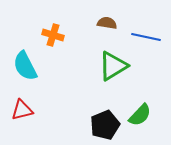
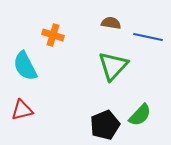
brown semicircle: moved 4 px right
blue line: moved 2 px right
green triangle: rotated 16 degrees counterclockwise
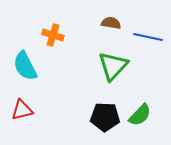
black pentagon: moved 8 px up; rotated 24 degrees clockwise
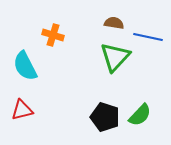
brown semicircle: moved 3 px right
green triangle: moved 2 px right, 9 px up
black pentagon: rotated 16 degrees clockwise
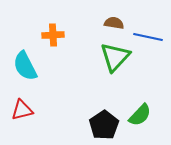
orange cross: rotated 20 degrees counterclockwise
black pentagon: moved 1 px left, 8 px down; rotated 20 degrees clockwise
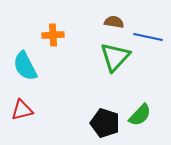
brown semicircle: moved 1 px up
black pentagon: moved 1 px right, 2 px up; rotated 20 degrees counterclockwise
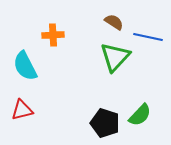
brown semicircle: rotated 24 degrees clockwise
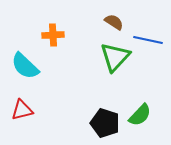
blue line: moved 3 px down
cyan semicircle: rotated 20 degrees counterclockwise
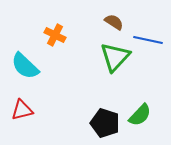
orange cross: moved 2 px right; rotated 30 degrees clockwise
